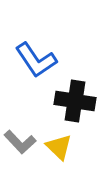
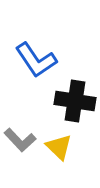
gray L-shape: moved 2 px up
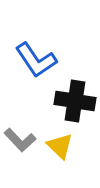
yellow triangle: moved 1 px right, 1 px up
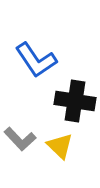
gray L-shape: moved 1 px up
